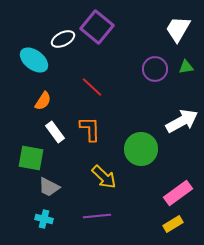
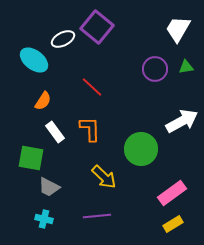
pink rectangle: moved 6 px left
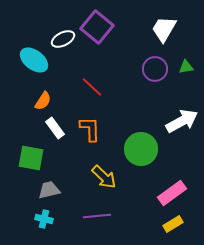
white trapezoid: moved 14 px left
white rectangle: moved 4 px up
gray trapezoid: moved 3 px down; rotated 140 degrees clockwise
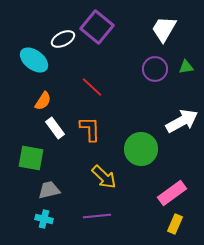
yellow rectangle: moved 2 px right; rotated 36 degrees counterclockwise
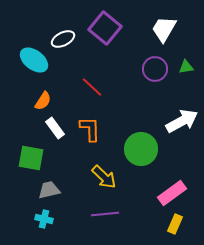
purple square: moved 8 px right, 1 px down
purple line: moved 8 px right, 2 px up
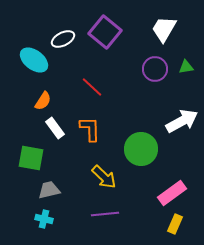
purple square: moved 4 px down
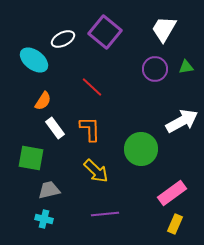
yellow arrow: moved 8 px left, 6 px up
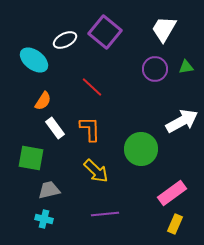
white ellipse: moved 2 px right, 1 px down
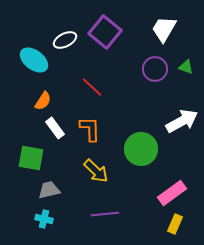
green triangle: rotated 28 degrees clockwise
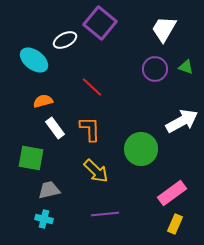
purple square: moved 5 px left, 9 px up
orange semicircle: rotated 138 degrees counterclockwise
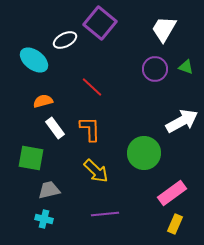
green circle: moved 3 px right, 4 px down
